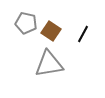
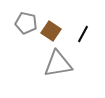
gray triangle: moved 9 px right
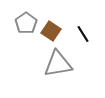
gray pentagon: rotated 25 degrees clockwise
black line: rotated 60 degrees counterclockwise
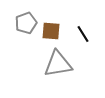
gray pentagon: rotated 15 degrees clockwise
brown square: rotated 30 degrees counterclockwise
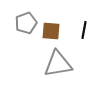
black line: moved 1 px right, 4 px up; rotated 42 degrees clockwise
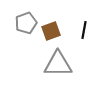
brown square: rotated 24 degrees counterclockwise
gray triangle: rotated 8 degrees clockwise
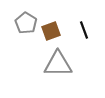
gray pentagon: rotated 20 degrees counterclockwise
black line: rotated 30 degrees counterclockwise
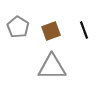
gray pentagon: moved 8 px left, 4 px down
gray triangle: moved 6 px left, 3 px down
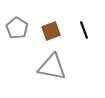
gray pentagon: moved 1 px left, 1 px down
gray triangle: rotated 12 degrees clockwise
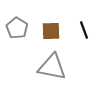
brown square: rotated 18 degrees clockwise
